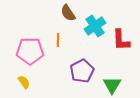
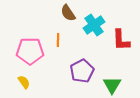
cyan cross: moved 1 px left, 1 px up
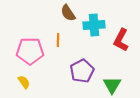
cyan cross: rotated 30 degrees clockwise
red L-shape: rotated 30 degrees clockwise
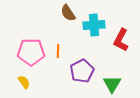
orange line: moved 11 px down
pink pentagon: moved 1 px right, 1 px down
green triangle: moved 1 px up
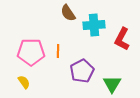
red L-shape: moved 1 px right, 1 px up
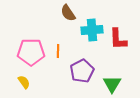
cyan cross: moved 2 px left, 5 px down
red L-shape: moved 4 px left; rotated 30 degrees counterclockwise
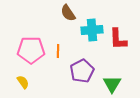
pink pentagon: moved 2 px up
yellow semicircle: moved 1 px left
